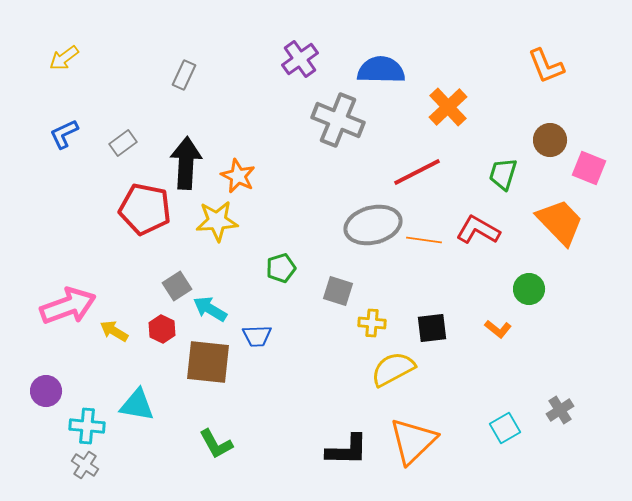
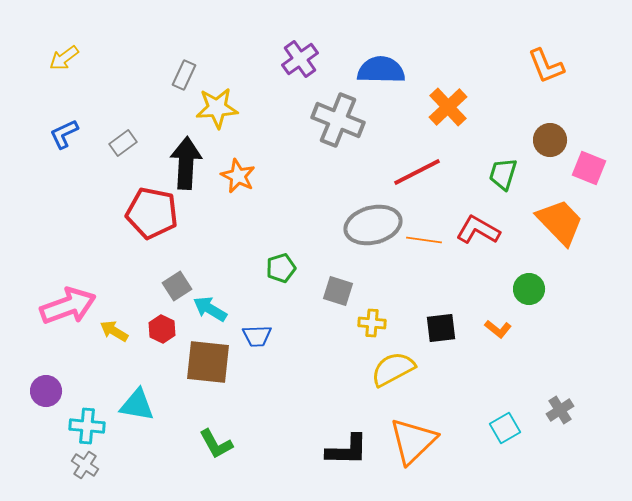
red pentagon at (145, 209): moved 7 px right, 4 px down
yellow star at (217, 221): moved 113 px up
black square at (432, 328): moved 9 px right
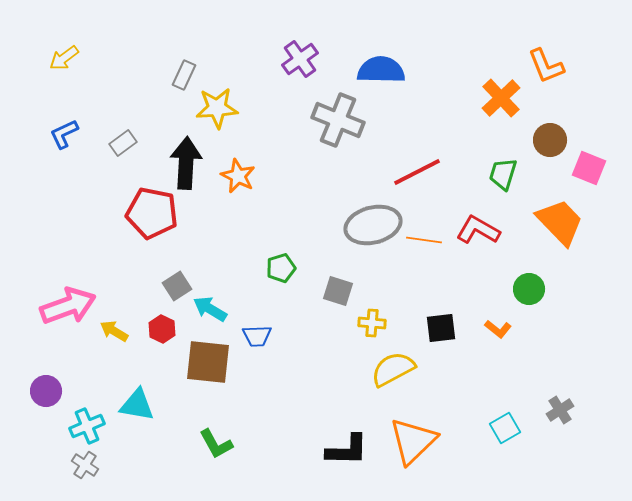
orange cross at (448, 107): moved 53 px right, 9 px up
cyan cross at (87, 426): rotated 28 degrees counterclockwise
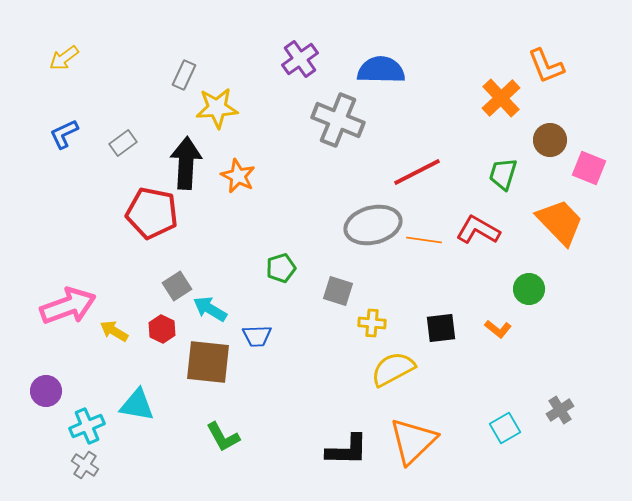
green L-shape at (216, 444): moved 7 px right, 7 px up
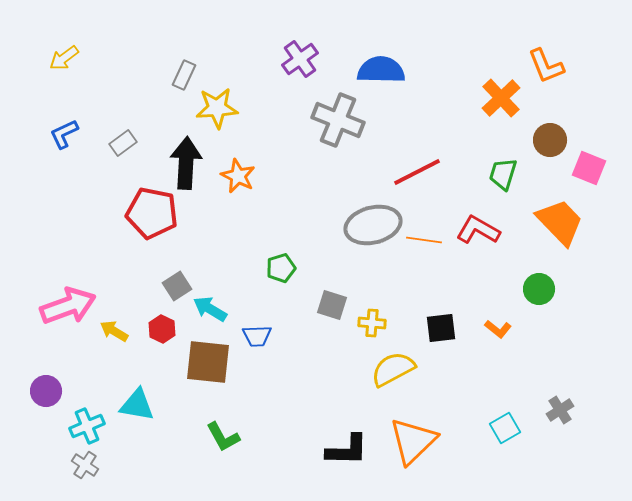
green circle at (529, 289): moved 10 px right
gray square at (338, 291): moved 6 px left, 14 px down
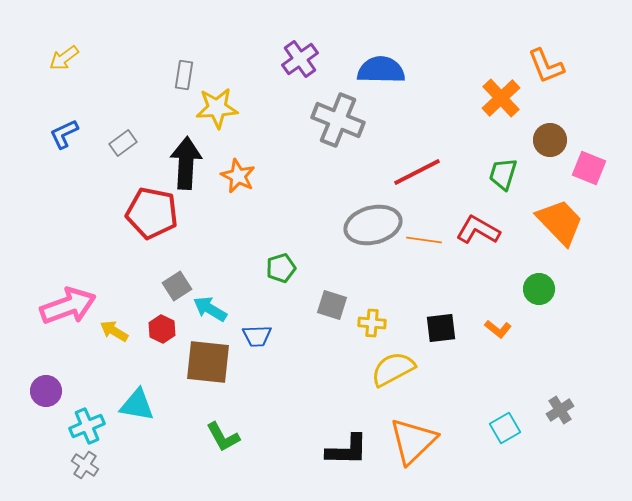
gray rectangle at (184, 75): rotated 16 degrees counterclockwise
